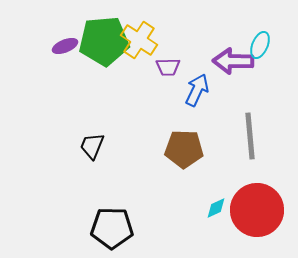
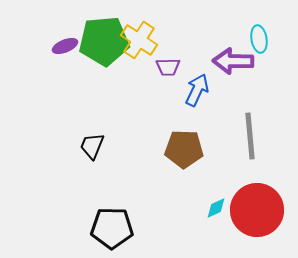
cyan ellipse: moved 1 px left, 6 px up; rotated 32 degrees counterclockwise
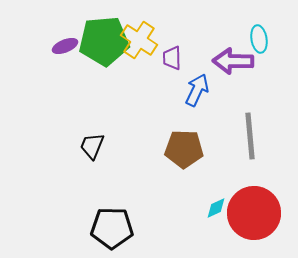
purple trapezoid: moved 4 px right, 9 px up; rotated 90 degrees clockwise
red circle: moved 3 px left, 3 px down
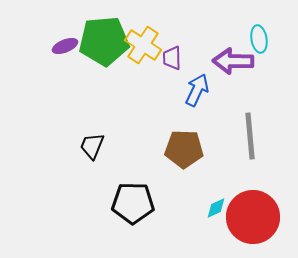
yellow cross: moved 4 px right, 5 px down
red circle: moved 1 px left, 4 px down
black pentagon: moved 21 px right, 25 px up
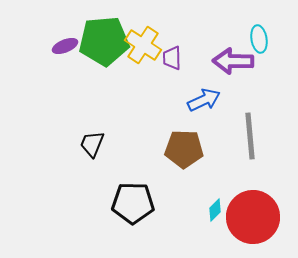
blue arrow: moved 7 px right, 10 px down; rotated 40 degrees clockwise
black trapezoid: moved 2 px up
cyan diamond: moved 1 px left, 2 px down; rotated 20 degrees counterclockwise
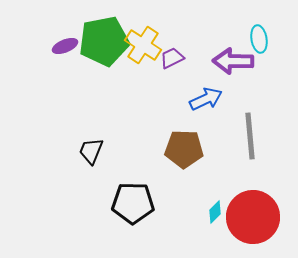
green pentagon: rotated 6 degrees counterclockwise
purple trapezoid: rotated 65 degrees clockwise
blue arrow: moved 2 px right, 1 px up
black trapezoid: moved 1 px left, 7 px down
cyan diamond: moved 2 px down
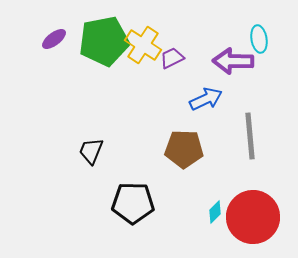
purple ellipse: moved 11 px left, 7 px up; rotated 15 degrees counterclockwise
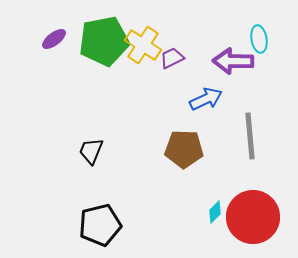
black pentagon: moved 33 px left, 22 px down; rotated 15 degrees counterclockwise
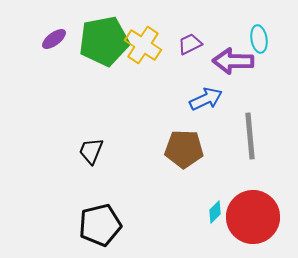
purple trapezoid: moved 18 px right, 14 px up
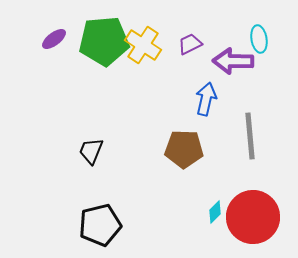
green pentagon: rotated 6 degrees clockwise
blue arrow: rotated 52 degrees counterclockwise
